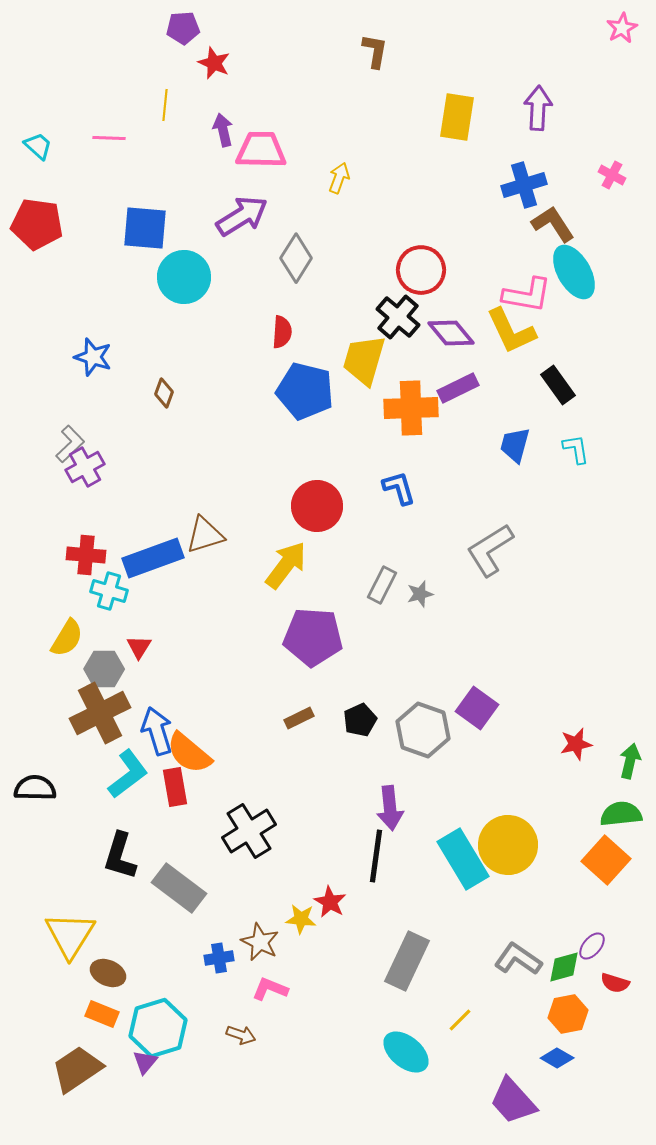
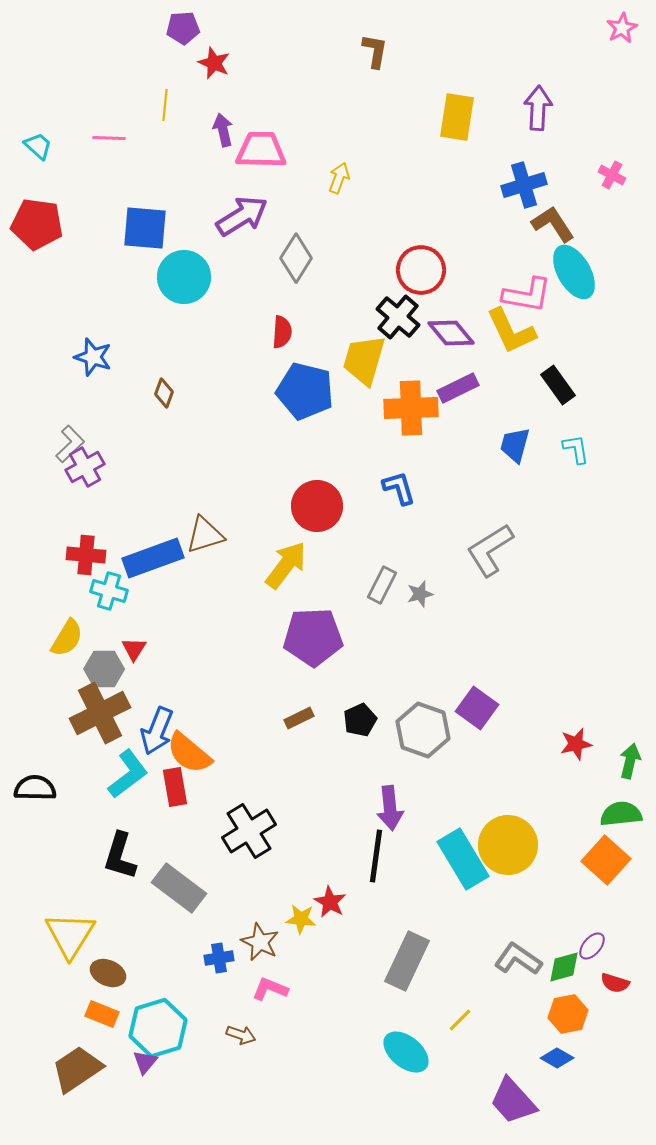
purple pentagon at (313, 637): rotated 6 degrees counterclockwise
red triangle at (139, 647): moved 5 px left, 2 px down
blue arrow at (157, 731): rotated 141 degrees counterclockwise
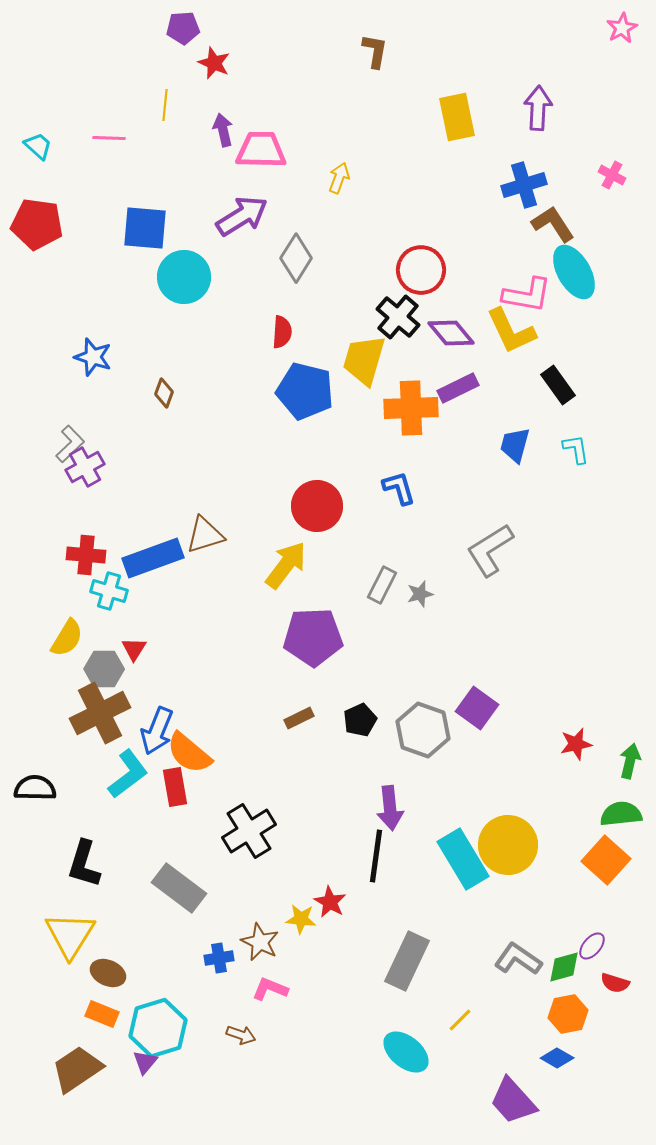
yellow rectangle at (457, 117): rotated 21 degrees counterclockwise
black L-shape at (120, 856): moved 36 px left, 8 px down
